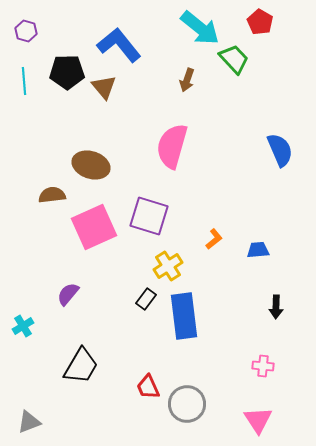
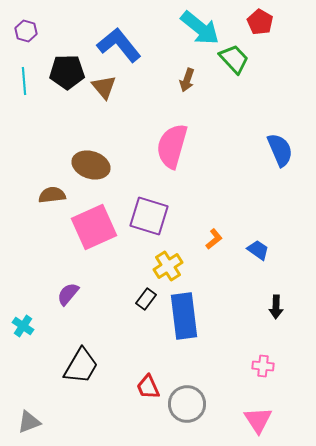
blue trapezoid: rotated 40 degrees clockwise
cyan cross: rotated 25 degrees counterclockwise
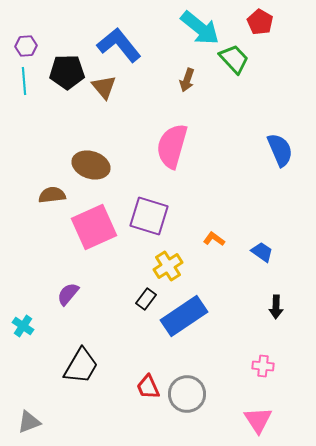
purple hexagon: moved 15 px down; rotated 20 degrees counterclockwise
orange L-shape: rotated 105 degrees counterclockwise
blue trapezoid: moved 4 px right, 2 px down
blue rectangle: rotated 63 degrees clockwise
gray circle: moved 10 px up
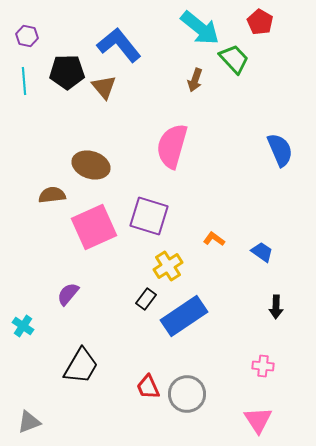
purple hexagon: moved 1 px right, 10 px up; rotated 15 degrees clockwise
brown arrow: moved 8 px right
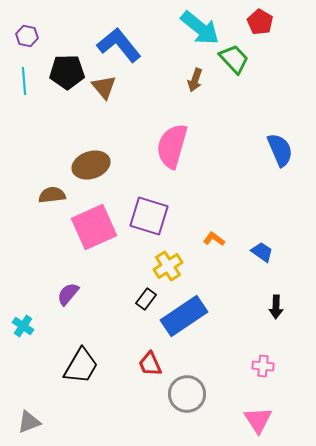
brown ellipse: rotated 36 degrees counterclockwise
red trapezoid: moved 2 px right, 23 px up
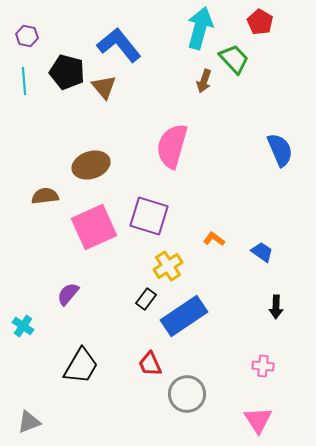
cyan arrow: rotated 114 degrees counterclockwise
black pentagon: rotated 16 degrees clockwise
brown arrow: moved 9 px right, 1 px down
brown semicircle: moved 7 px left, 1 px down
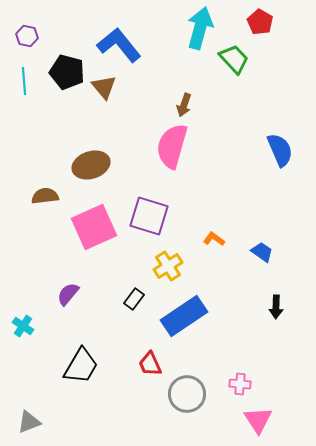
brown arrow: moved 20 px left, 24 px down
black rectangle: moved 12 px left
pink cross: moved 23 px left, 18 px down
